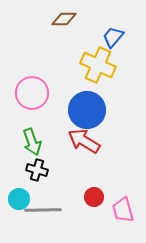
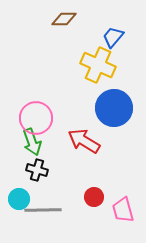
pink circle: moved 4 px right, 25 px down
blue circle: moved 27 px right, 2 px up
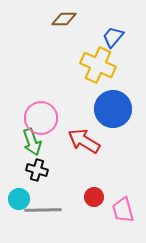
blue circle: moved 1 px left, 1 px down
pink circle: moved 5 px right
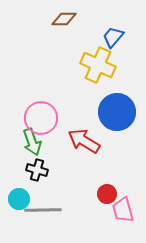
blue circle: moved 4 px right, 3 px down
red circle: moved 13 px right, 3 px up
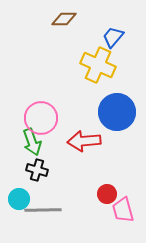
red arrow: rotated 36 degrees counterclockwise
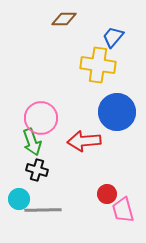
yellow cross: rotated 16 degrees counterclockwise
